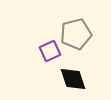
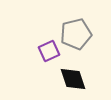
purple square: moved 1 px left
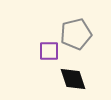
purple square: rotated 25 degrees clockwise
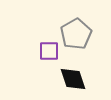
gray pentagon: rotated 16 degrees counterclockwise
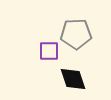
gray pentagon: rotated 28 degrees clockwise
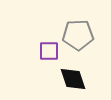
gray pentagon: moved 2 px right, 1 px down
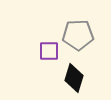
black diamond: moved 1 px right, 1 px up; rotated 36 degrees clockwise
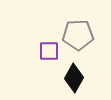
black diamond: rotated 12 degrees clockwise
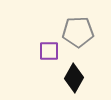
gray pentagon: moved 3 px up
